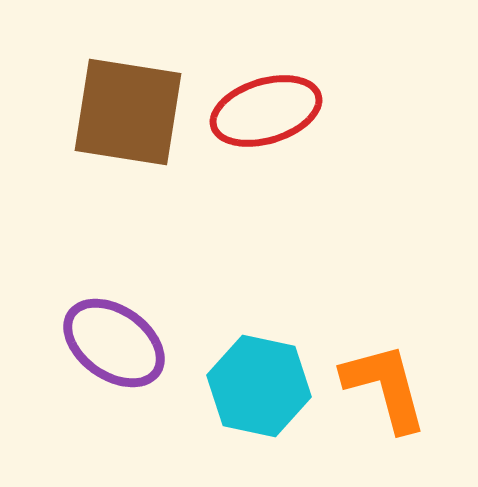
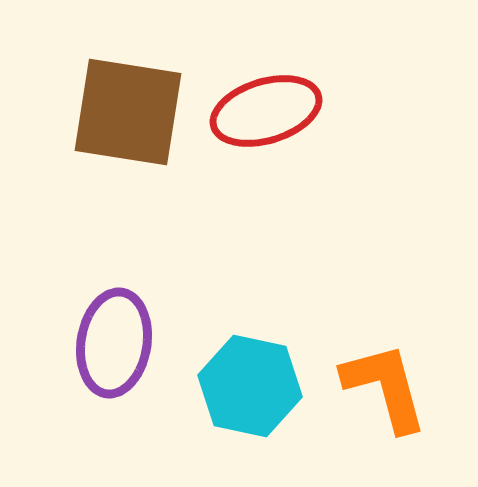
purple ellipse: rotated 64 degrees clockwise
cyan hexagon: moved 9 px left
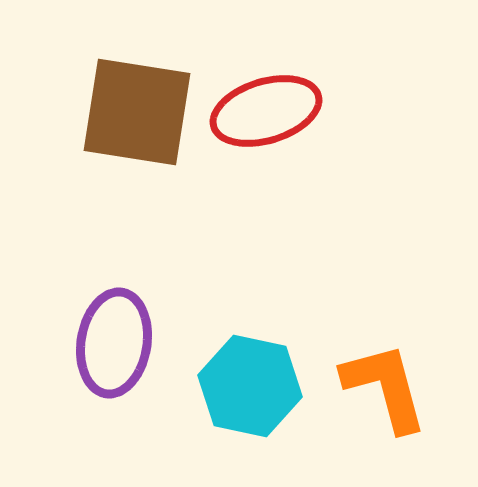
brown square: moved 9 px right
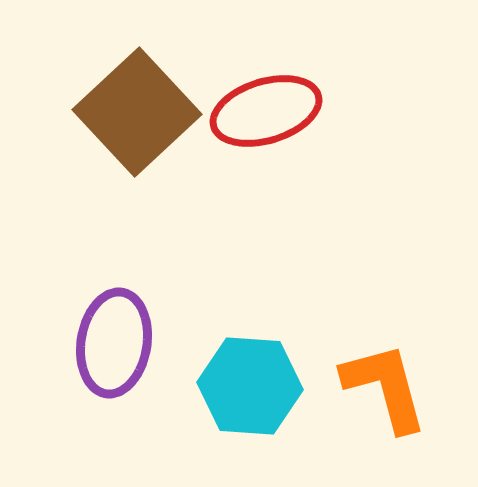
brown square: rotated 38 degrees clockwise
cyan hexagon: rotated 8 degrees counterclockwise
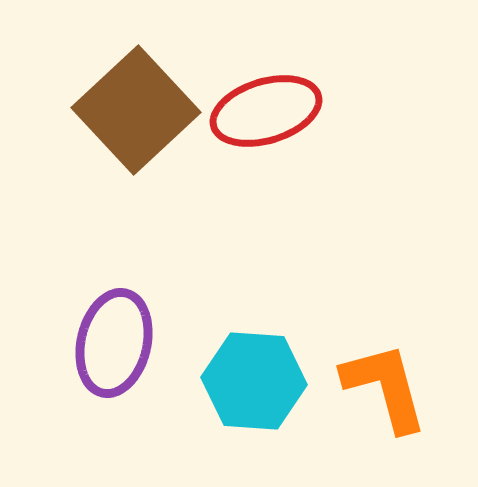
brown square: moved 1 px left, 2 px up
purple ellipse: rotated 4 degrees clockwise
cyan hexagon: moved 4 px right, 5 px up
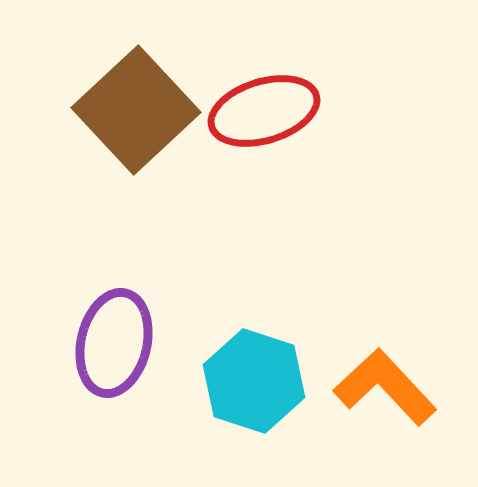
red ellipse: moved 2 px left
cyan hexagon: rotated 14 degrees clockwise
orange L-shape: rotated 28 degrees counterclockwise
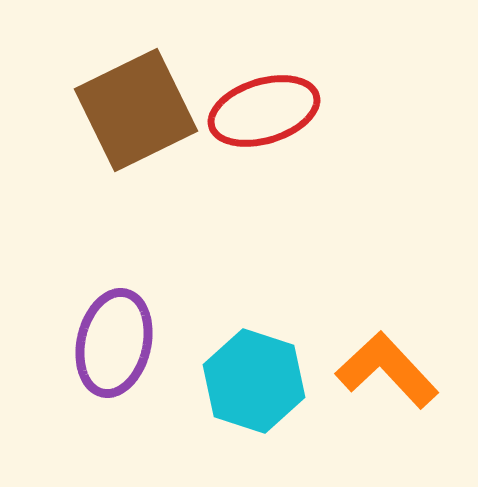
brown square: rotated 17 degrees clockwise
orange L-shape: moved 2 px right, 17 px up
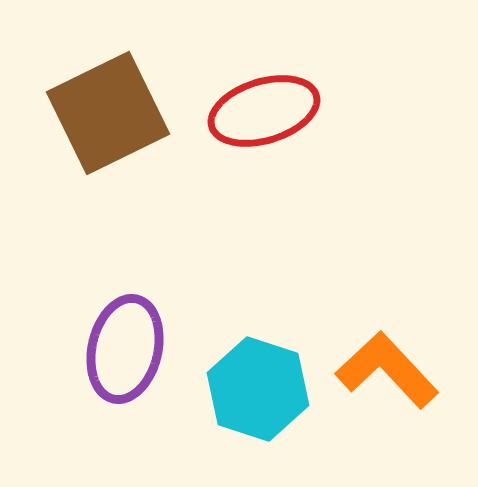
brown square: moved 28 px left, 3 px down
purple ellipse: moved 11 px right, 6 px down
cyan hexagon: moved 4 px right, 8 px down
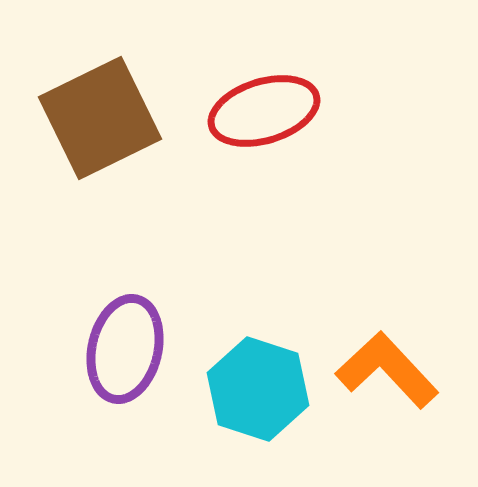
brown square: moved 8 px left, 5 px down
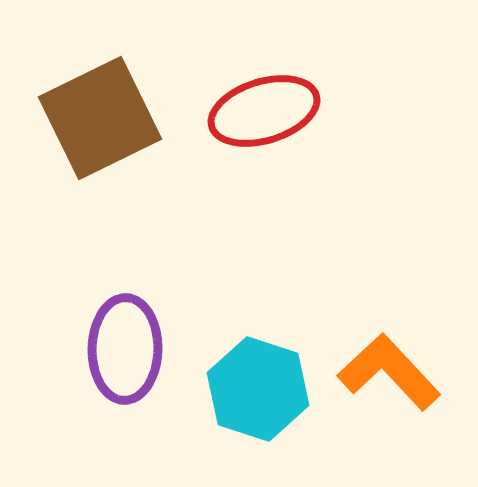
purple ellipse: rotated 12 degrees counterclockwise
orange L-shape: moved 2 px right, 2 px down
